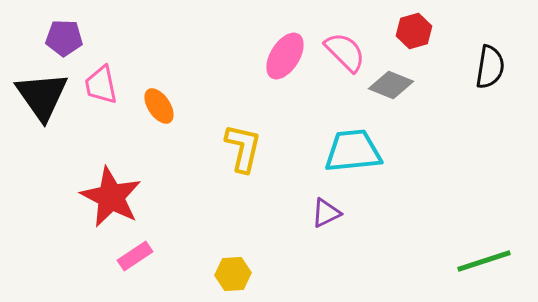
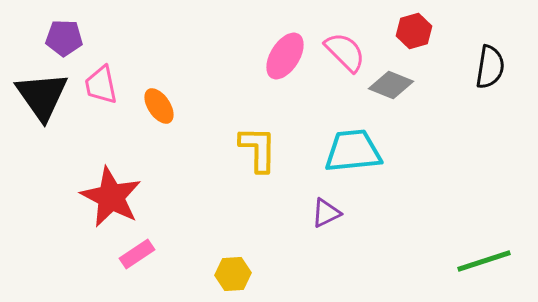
yellow L-shape: moved 15 px right, 1 px down; rotated 12 degrees counterclockwise
pink rectangle: moved 2 px right, 2 px up
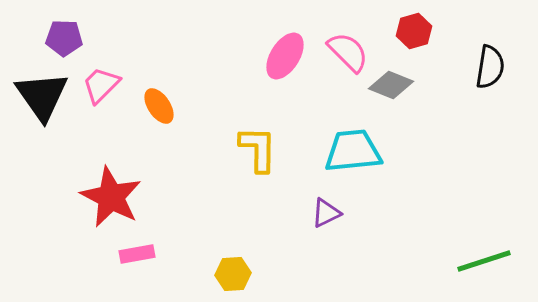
pink semicircle: moved 3 px right
pink trapezoid: rotated 57 degrees clockwise
pink rectangle: rotated 24 degrees clockwise
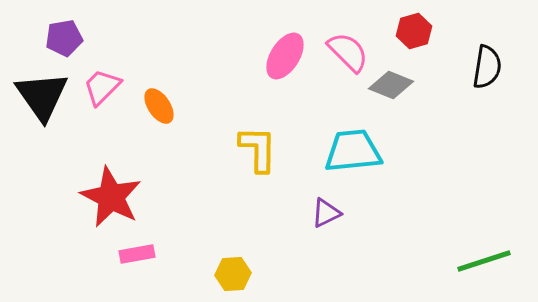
purple pentagon: rotated 12 degrees counterclockwise
black semicircle: moved 3 px left
pink trapezoid: moved 1 px right, 2 px down
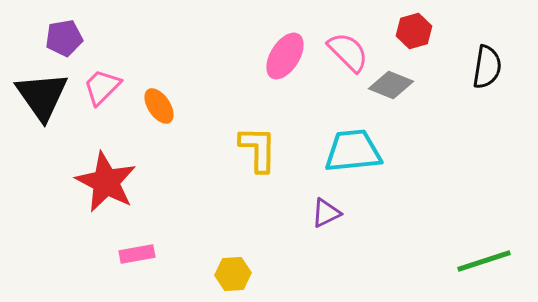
red star: moved 5 px left, 15 px up
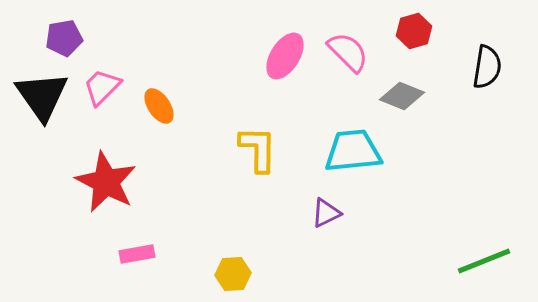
gray diamond: moved 11 px right, 11 px down
green line: rotated 4 degrees counterclockwise
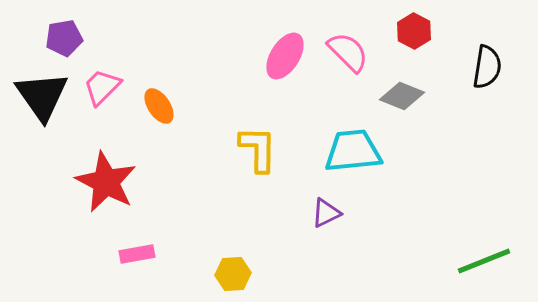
red hexagon: rotated 16 degrees counterclockwise
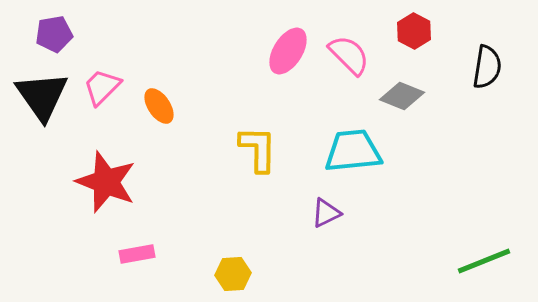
purple pentagon: moved 10 px left, 4 px up
pink semicircle: moved 1 px right, 3 px down
pink ellipse: moved 3 px right, 5 px up
red star: rotated 6 degrees counterclockwise
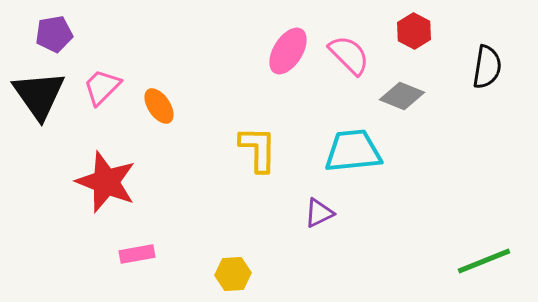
black triangle: moved 3 px left, 1 px up
purple triangle: moved 7 px left
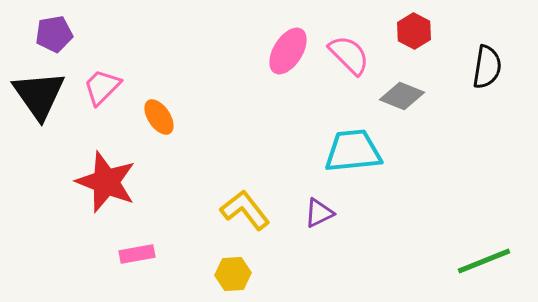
orange ellipse: moved 11 px down
yellow L-shape: moved 13 px left, 61 px down; rotated 39 degrees counterclockwise
